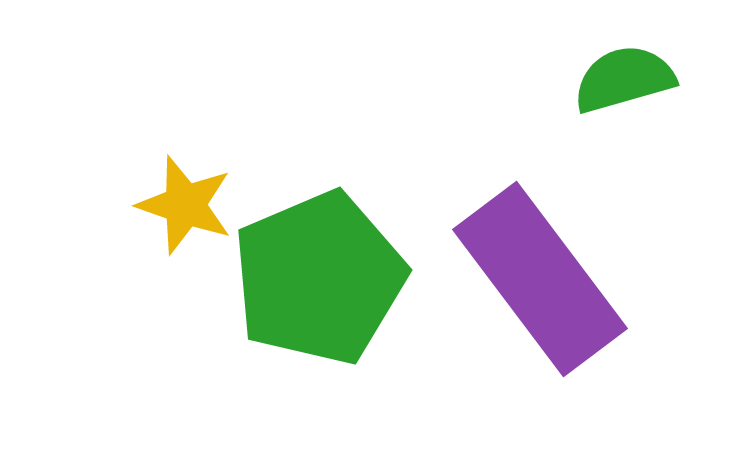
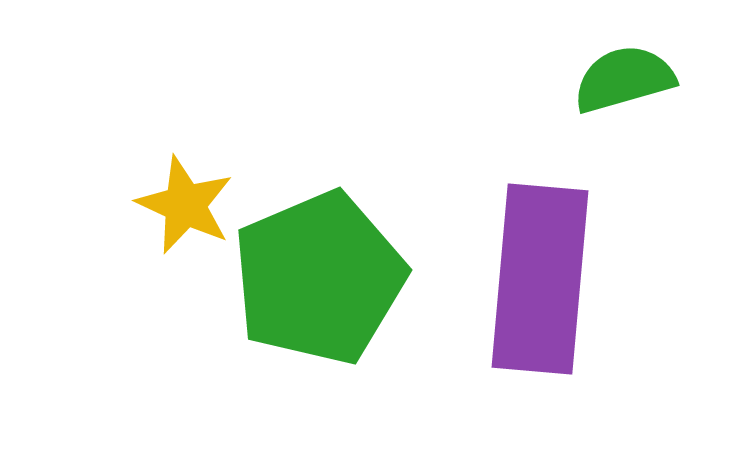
yellow star: rotated 6 degrees clockwise
purple rectangle: rotated 42 degrees clockwise
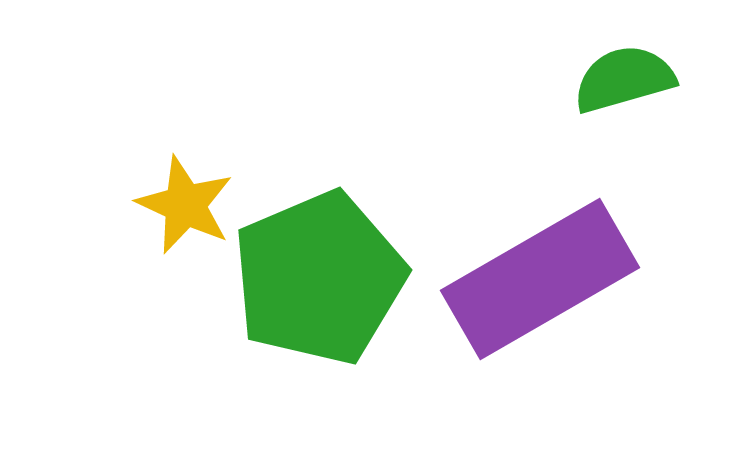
purple rectangle: rotated 55 degrees clockwise
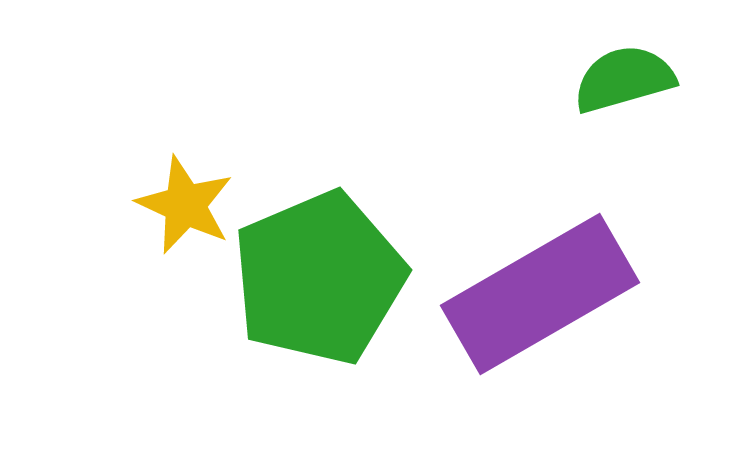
purple rectangle: moved 15 px down
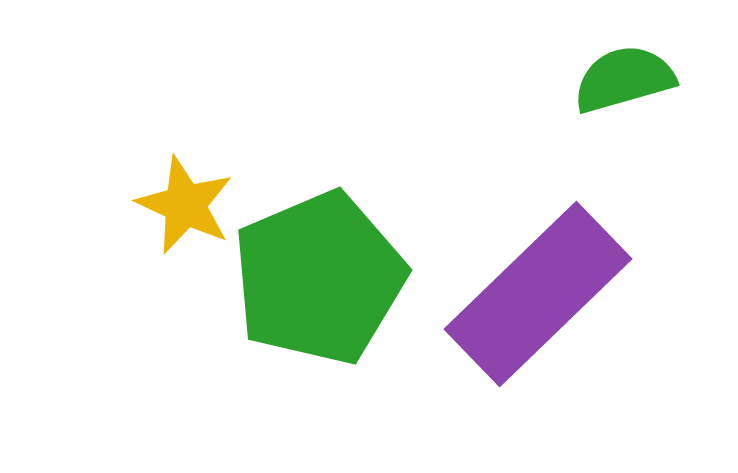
purple rectangle: moved 2 px left; rotated 14 degrees counterclockwise
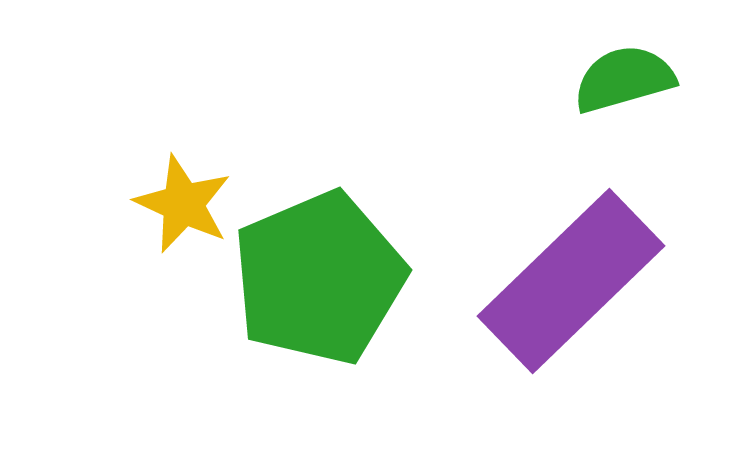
yellow star: moved 2 px left, 1 px up
purple rectangle: moved 33 px right, 13 px up
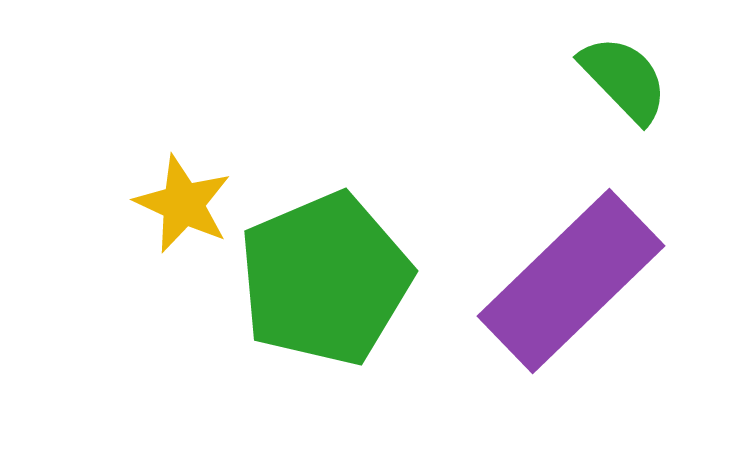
green semicircle: rotated 62 degrees clockwise
green pentagon: moved 6 px right, 1 px down
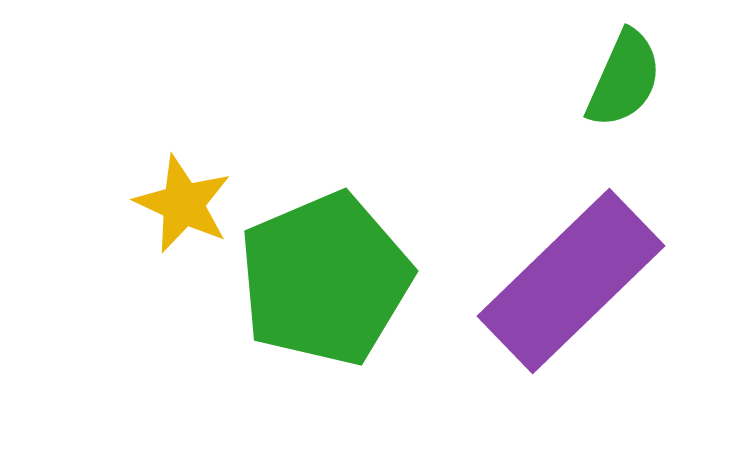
green semicircle: rotated 68 degrees clockwise
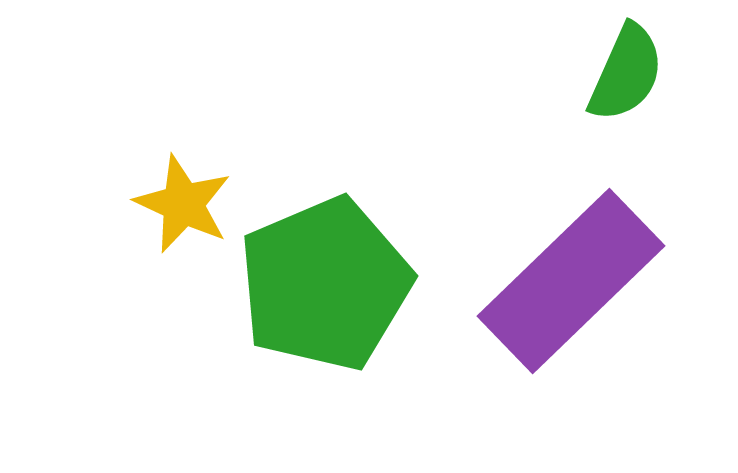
green semicircle: moved 2 px right, 6 px up
green pentagon: moved 5 px down
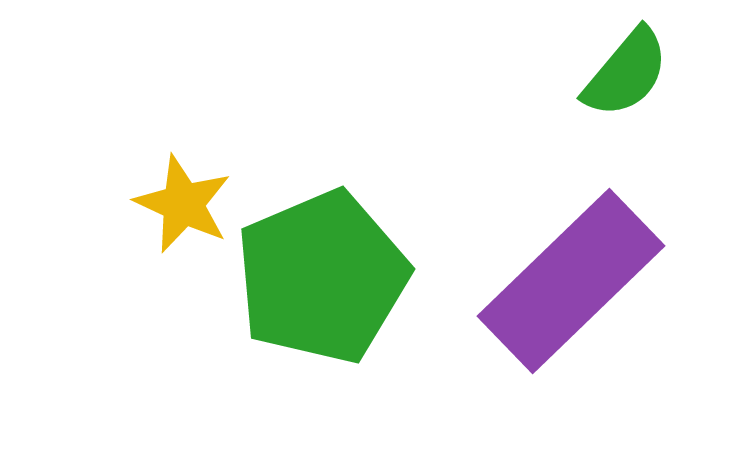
green semicircle: rotated 16 degrees clockwise
green pentagon: moved 3 px left, 7 px up
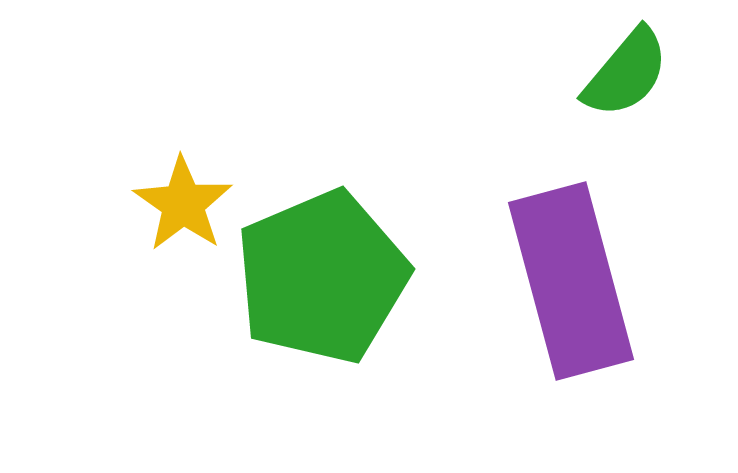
yellow star: rotated 10 degrees clockwise
purple rectangle: rotated 61 degrees counterclockwise
